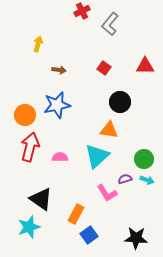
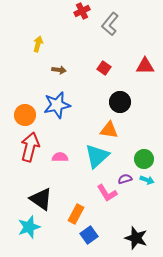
black star: rotated 15 degrees clockwise
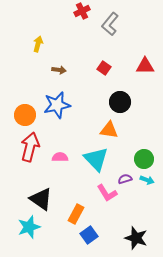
cyan triangle: moved 1 px left, 3 px down; rotated 32 degrees counterclockwise
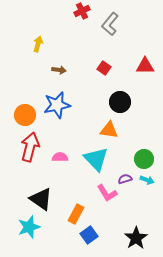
black star: rotated 20 degrees clockwise
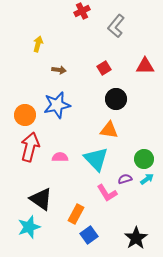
gray L-shape: moved 6 px right, 2 px down
red square: rotated 24 degrees clockwise
black circle: moved 4 px left, 3 px up
cyan arrow: moved 1 px up; rotated 56 degrees counterclockwise
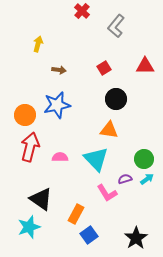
red cross: rotated 21 degrees counterclockwise
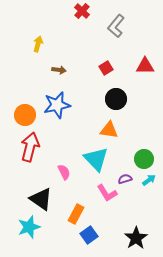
red square: moved 2 px right
pink semicircle: moved 4 px right, 15 px down; rotated 63 degrees clockwise
cyan arrow: moved 2 px right, 1 px down
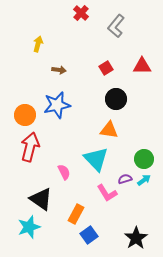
red cross: moved 1 px left, 2 px down
red triangle: moved 3 px left
cyan arrow: moved 5 px left
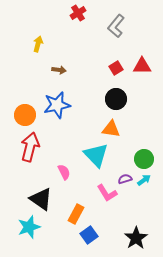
red cross: moved 3 px left; rotated 14 degrees clockwise
red square: moved 10 px right
orange triangle: moved 2 px right, 1 px up
cyan triangle: moved 4 px up
